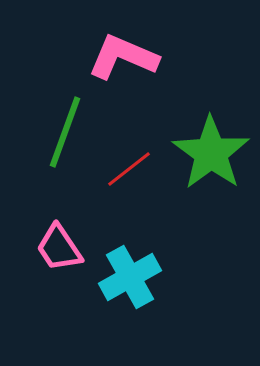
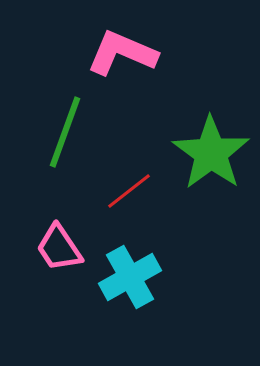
pink L-shape: moved 1 px left, 4 px up
red line: moved 22 px down
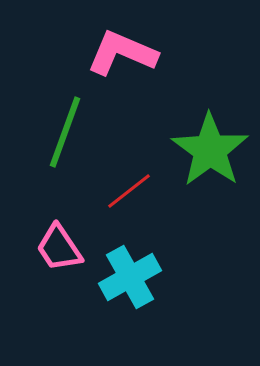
green star: moved 1 px left, 3 px up
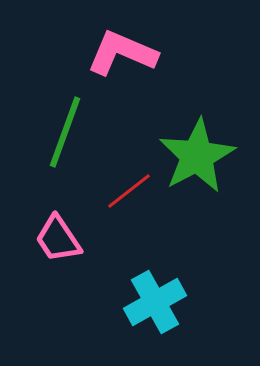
green star: moved 13 px left, 6 px down; rotated 8 degrees clockwise
pink trapezoid: moved 1 px left, 9 px up
cyan cross: moved 25 px right, 25 px down
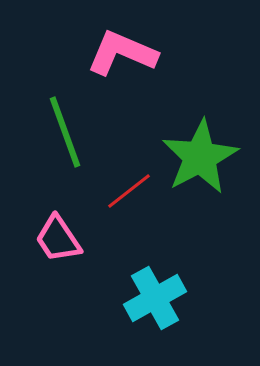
green line: rotated 40 degrees counterclockwise
green star: moved 3 px right, 1 px down
cyan cross: moved 4 px up
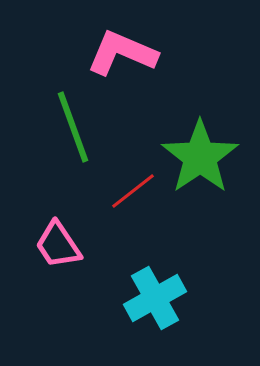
green line: moved 8 px right, 5 px up
green star: rotated 6 degrees counterclockwise
red line: moved 4 px right
pink trapezoid: moved 6 px down
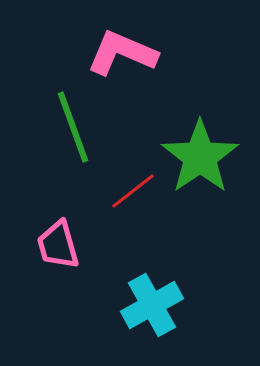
pink trapezoid: rotated 18 degrees clockwise
cyan cross: moved 3 px left, 7 px down
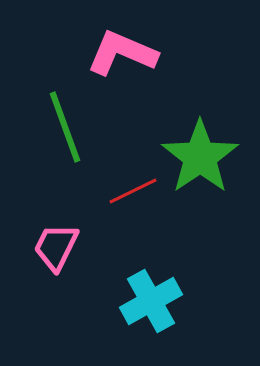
green line: moved 8 px left
red line: rotated 12 degrees clockwise
pink trapezoid: moved 2 px left, 2 px down; rotated 42 degrees clockwise
cyan cross: moved 1 px left, 4 px up
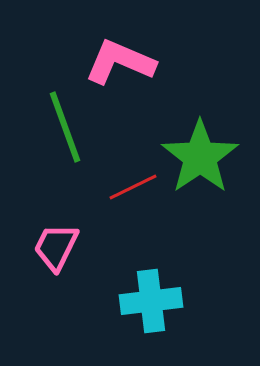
pink L-shape: moved 2 px left, 9 px down
red line: moved 4 px up
cyan cross: rotated 22 degrees clockwise
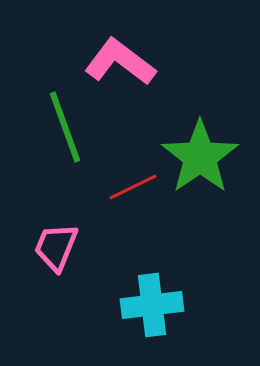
pink L-shape: rotated 14 degrees clockwise
pink trapezoid: rotated 4 degrees counterclockwise
cyan cross: moved 1 px right, 4 px down
